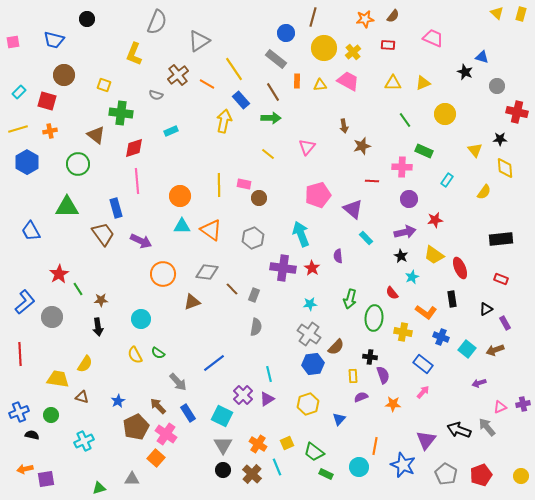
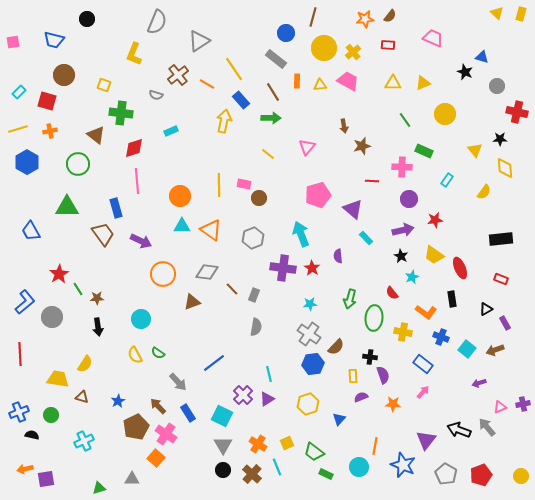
brown semicircle at (393, 16): moved 3 px left
purple arrow at (405, 232): moved 2 px left, 2 px up
brown star at (101, 300): moved 4 px left, 2 px up
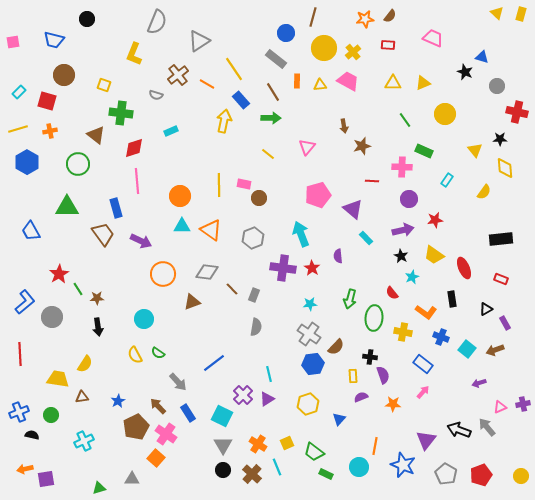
red ellipse at (460, 268): moved 4 px right
cyan circle at (141, 319): moved 3 px right
brown triangle at (82, 397): rotated 24 degrees counterclockwise
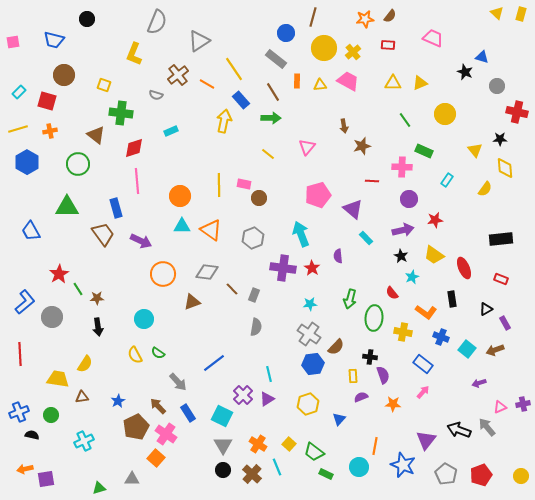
yellow triangle at (423, 83): moved 3 px left
yellow semicircle at (484, 192): moved 1 px right, 3 px up
yellow square at (287, 443): moved 2 px right, 1 px down; rotated 24 degrees counterclockwise
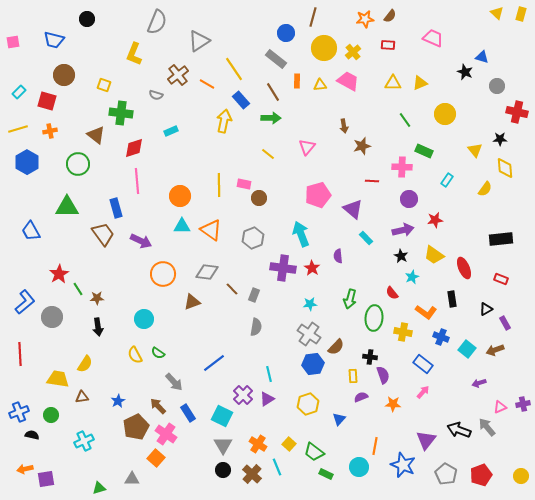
gray arrow at (178, 382): moved 4 px left
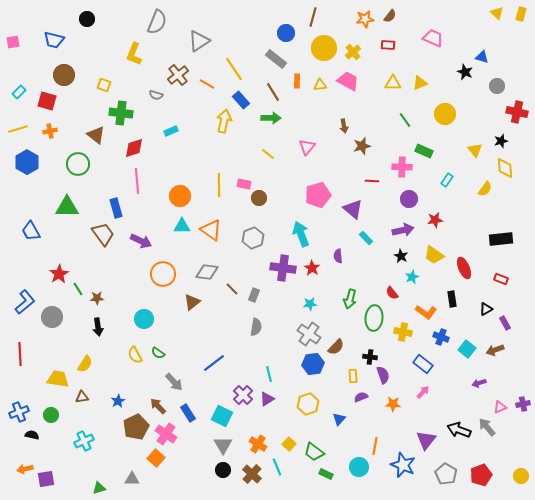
black star at (500, 139): moved 1 px right, 2 px down; rotated 16 degrees counterclockwise
brown triangle at (192, 302): rotated 18 degrees counterclockwise
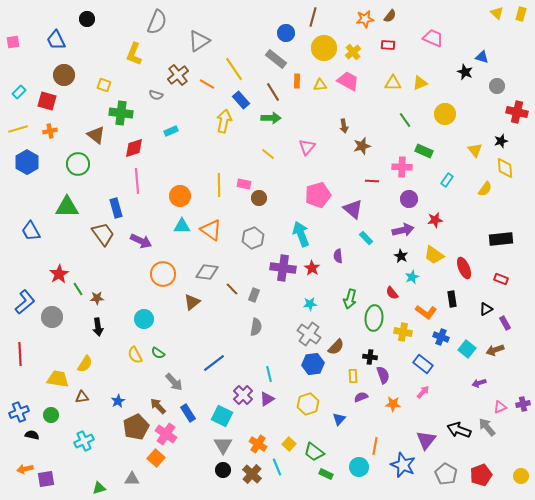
blue trapezoid at (54, 40): moved 2 px right; rotated 50 degrees clockwise
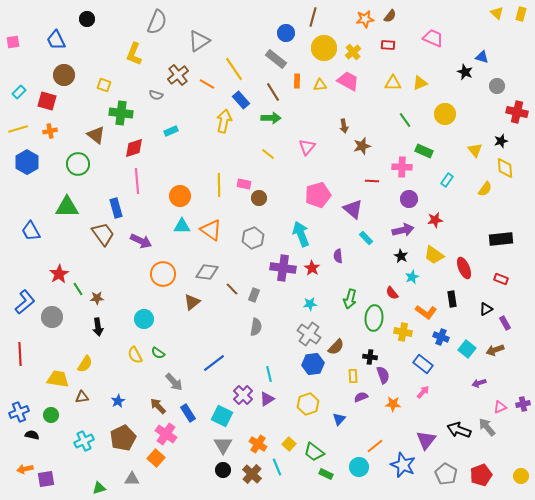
brown pentagon at (136, 427): moved 13 px left, 11 px down
orange line at (375, 446): rotated 42 degrees clockwise
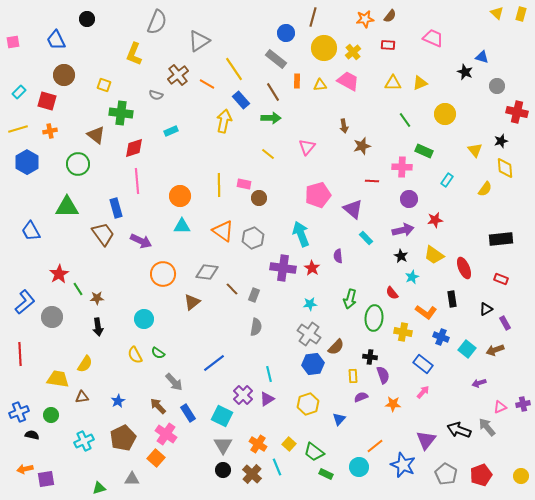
orange triangle at (211, 230): moved 12 px right, 1 px down
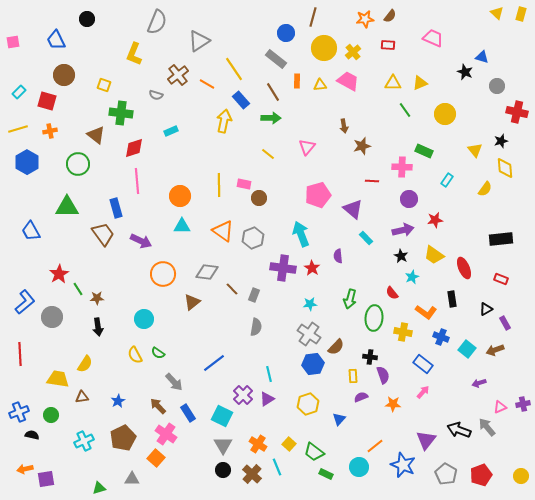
green line at (405, 120): moved 10 px up
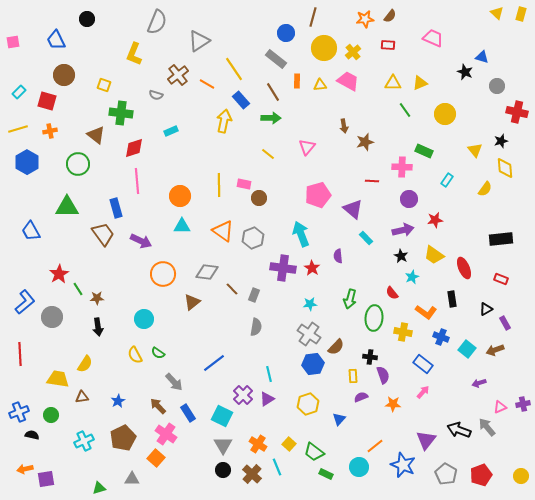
brown star at (362, 146): moved 3 px right, 4 px up
